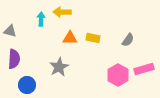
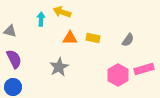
yellow arrow: rotated 18 degrees clockwise
purple semicircle: rotated 30 degrees counterclockwise
blue circle: moved 14 px left, 2 px down
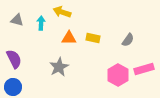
cyan arrow: moved 4 px down
gray triangle: moved 7 px right, 11 px up
orange triangle: moved 1 px left
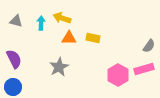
yellow arrow: moved 6 px down
gray triangle: moved 1 px left, 1 px down
gray semicircle: moved 21 px right, 6 px down
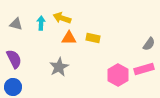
gray triangle: moved 3 px down
gray semicircle: moved 2 px up
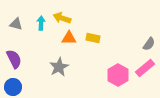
pink rectangle: moved 1 px right, 1 px up; rotated 24 degrees counterclockwise
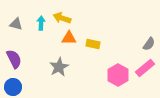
yellow rectangle: moved 6 px down
